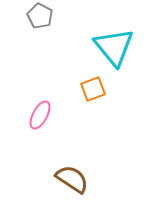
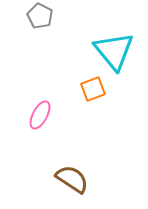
cyan triangle: moved 4 px down
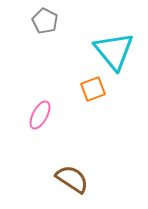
gray pentagon: moved 5 px right, 5 px down
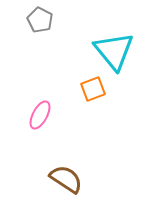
gray pentagon: moved 5 px left, 1 px up
brown semicircle: moved 6 px left
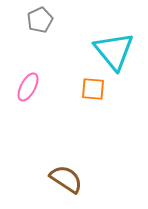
gray pentagon: rotated 20 degrees clockwise
orange square: rotated 25 degrees clockwise
pink ellipse: moved 12 px left, 28 px up
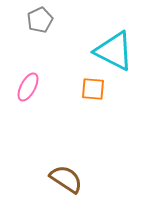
cyan triangle: rotated 24 degrees counterclockwise
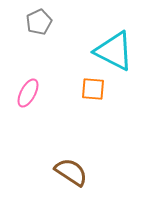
gray pentagon: moved 1 px left, 2 px down
pink ellipse: moved 6 px down
brown semicircle: moved 5 px right, 7 px up
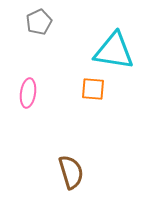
cyan triangle: rotated 18 degrees counterclockwise
pink ellipse: rotated 20 degrees counterclockwise
brown semicircle: rotated 40 degrees clockwise
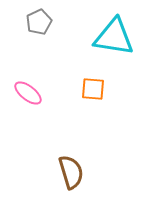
cyan triangle: moved 14 px up
pink ellipse: rotated 60 degrees counterclockwise
